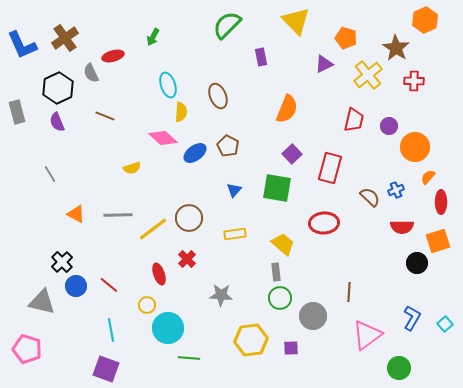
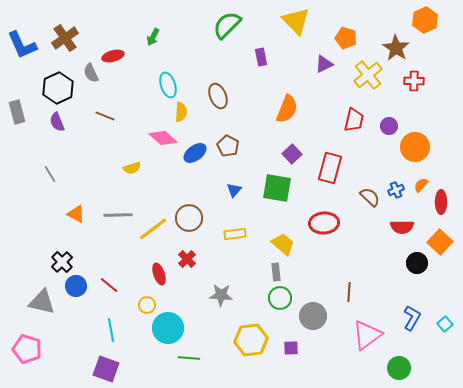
orange semicircle at (428, 177): moved 7 px left, 8 px down
orange square at (438, 241): moved 2 px right, 1 px down; rotated 30 degrees counterclockwise
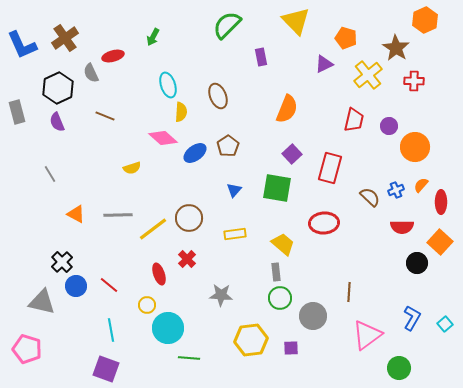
brown pentagon at (228, 146): rotated 10 degrees clockwise
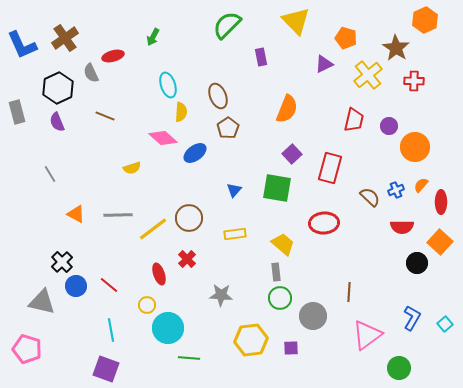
brown pentagon at (228, 146): moved 18 px up
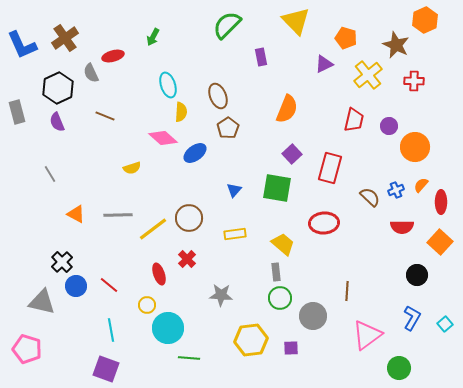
brown star at (396, 48): moved 3 px up; rotated 8 degrees counterclockwise
black circle at (417, 263): moved 12 px down
brown line at (349, 292): moved 2 px left, 1 px up
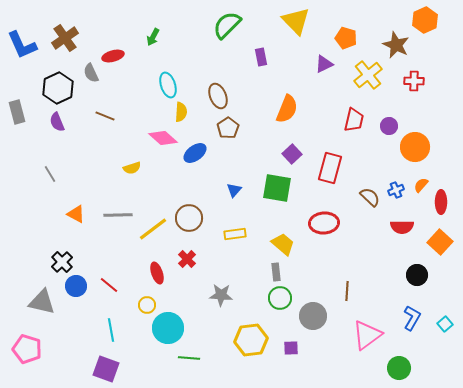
red ellipse at (159, 274): moved 2 px left, 1 px up
